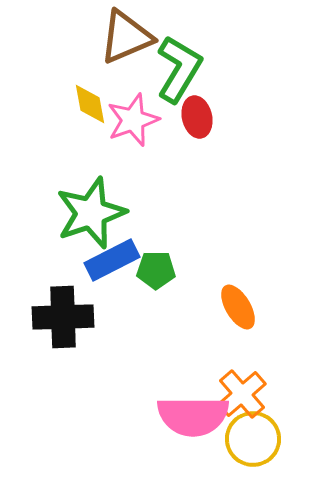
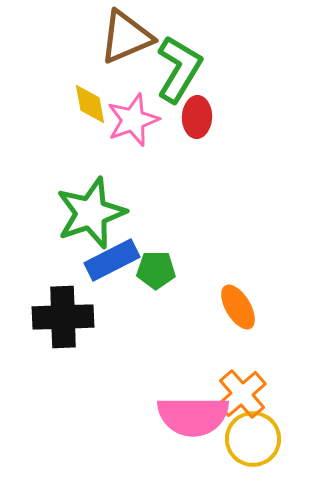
red ellipse: rotated 15 degrees clockwise
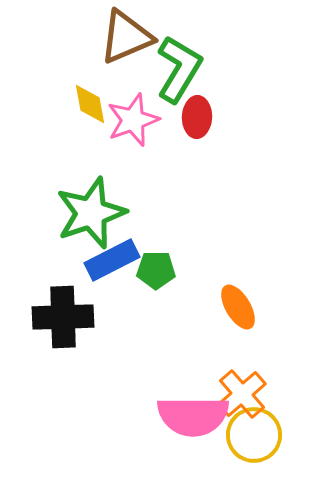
yellow circle: moved 1 px right, 4 px up
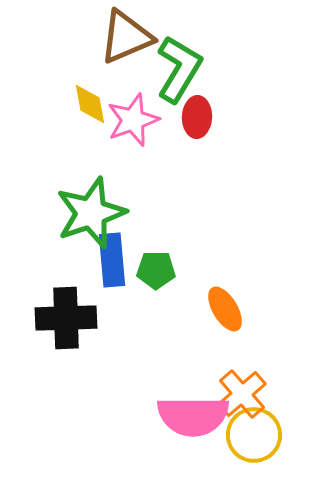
blue rectangle: rotated 68 degrees counterclockwise
orange ellipse: moved 13 px left, 2 px down
black cross: moved 3 px right, 1 px down
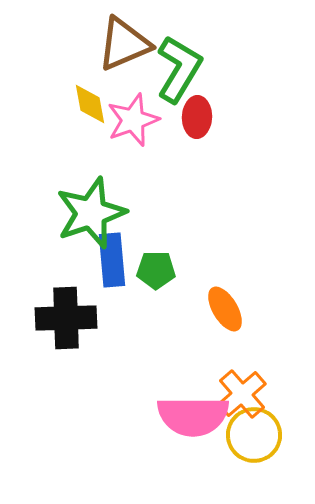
brown triangle: moved 2 px left, 7 px down
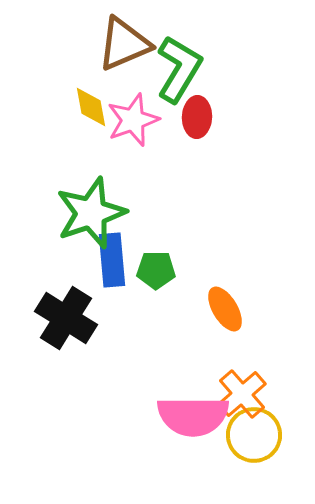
yellow diamond: moved 1 px right, 3 px down
black cross: rotated 34 degrees clockwise
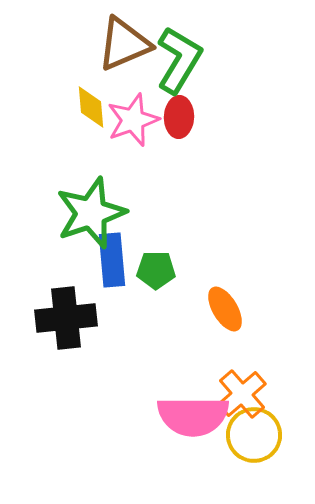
green L-shape: moved 9 px up
yellow diamond: rotated 6 degrees clockwise
red ellipse: moved 18 px left
black cross: rotated 38 degrees counterclockwise
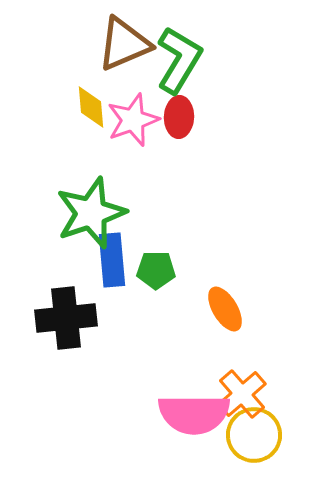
pink semicircle: moved 1 px right, 2 px up
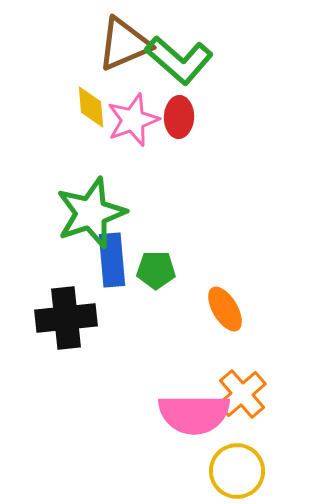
green L-shape: rotated 100 degrees clockwise
yellow circle: moved 17 px left, 36 px down
